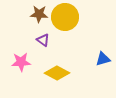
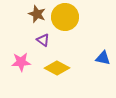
brown star: moved 2 px left; rotated 18 degrees clockwise
blue triangle: moved 1 px up; rotated 28 degrees clockwise
yellow diamond: moved 5 px up
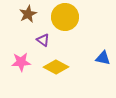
brown star: moved 9 px left; rotated 24 degrees clockwise
yellow diamond: moved 1 px left, 1 px up
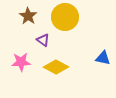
brown star: moved 2 px down; rotated 12 degrees counterclockwise
